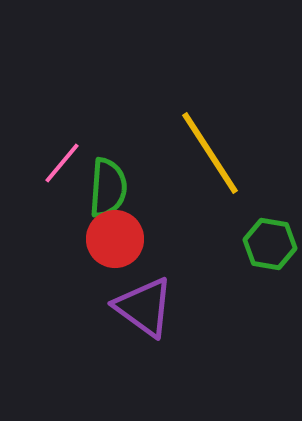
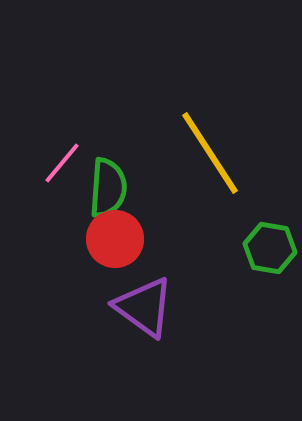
green hexagon: moved 4 px down
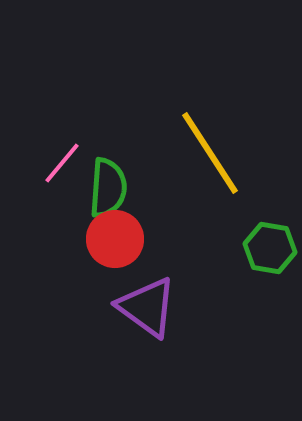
purple triangle: moved 3 px right
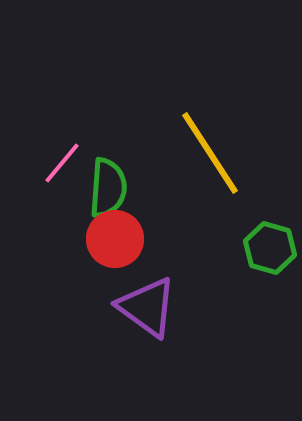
green hexagon: rotated 6 degrees clockwise
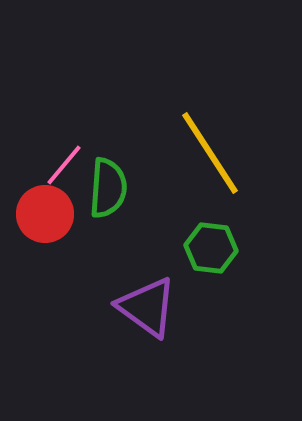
pink line: moved 2 px right, 2 px down
red circle: moved 70 px left, 25 px up
green hexagon: moved 59 px left; rotated 9 degrees counterclockwise
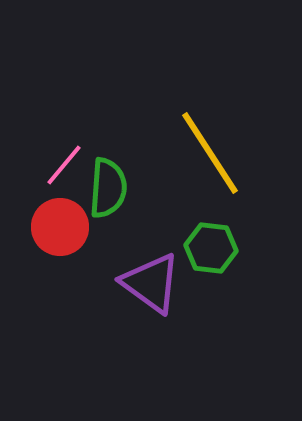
red circle: moved 15 px right, 13 px down
purple triangle: moved 4 px right, 24 px up
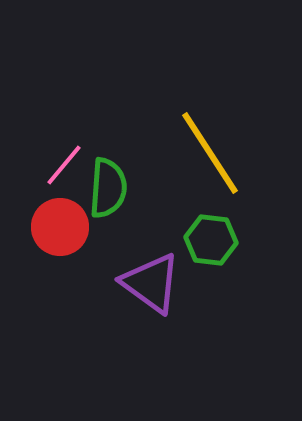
green hexagon: moved 8 px up
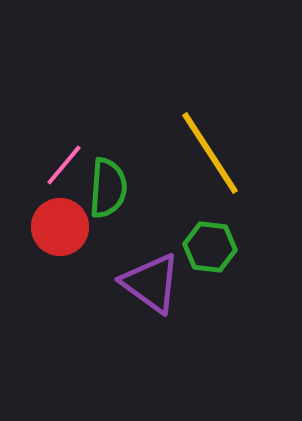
green hexagon: moved 1 px left, 7 px down
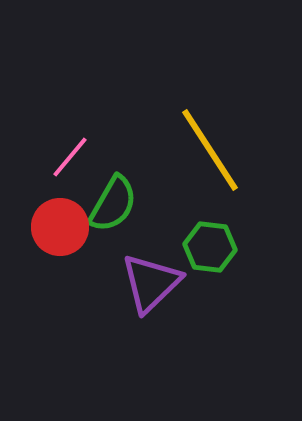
yellow line: moved 3 px up
pink line: moved 6 px right, 8 px up
green semicircle: moved 5 px right, 16 px down; rotated 26 degrees clockwise
purple triangle: rotated 40 degrees clockwise
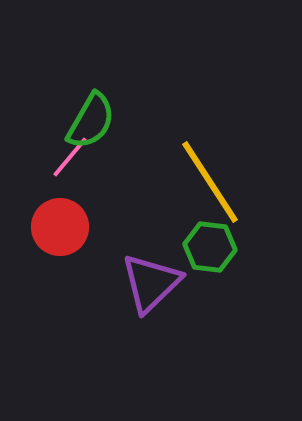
yellow line: moved 32 px down
green semicircle: moved 22 px left, 83 px up
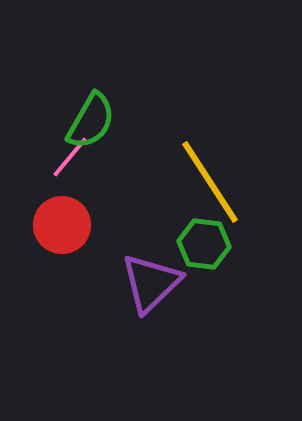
red circle: moved 2 px right, 2 px up
green hexagon: moved 6 px left, 3 px up
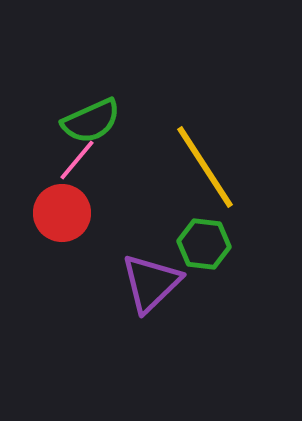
green semicircle: rotated 36 degrees clockwise
pink line: moved 7 px right, 3 px down
yellow line: moved 5 px left, 15 px up
red circle: moved 12 px up
